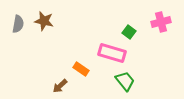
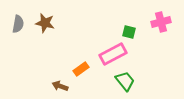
brown star: moved 1 px right, 2 px down
green square: rotated 24 degrees counterclockwise
pink rectangle: moved 1 px right, 1 px down; rotated 44 degrees counterclockwise
orange rectangle: rotated 70 degrees counterclockwise
brown arrow: rotated 63 degrees clockwise
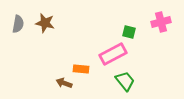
orange rectangle: rotated 42 degrees clockwise
brown arrow: moved 4 px right, 3 px up
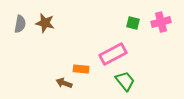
gray semicircle: moved 2 px right
green square: moved 4 px right, 9 px up
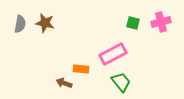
green trapezoid: moved 4 px left, 1 px down
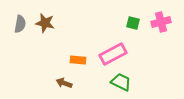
orange rectangle: moved 3 px left, 9 px up
green trapezoid: rotated 25 degrees counterclockwise
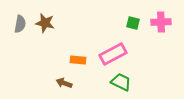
pink cross: rotated 12 degrees clockwise
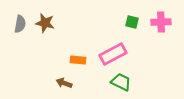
green square: moved 1 px left, 1 px up
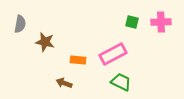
brown star: moved 19 px down
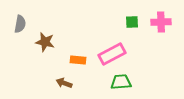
green square: rotated 16 degrees counterclockwise
pink rectangle: moved 1 px left
green trapezoid: rotated 30 degrees counterclockwise
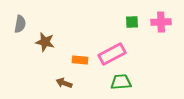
orange rectangle: moved 2 px right
